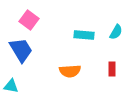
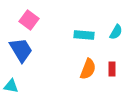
orange semicircle: moved 18 px right, 2 px up; rotated 65 degrees counterclockwise
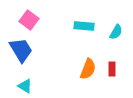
cyan rectangle: moved 9 px up
cyan triangle: moved 14 px right; rotated 21 degrees clockwise
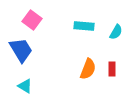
pink square: moved 3 px right
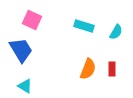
pink square: rotated 12 degrees counterclockwise
cyan rectangle: rotated 12 degrees clockwise
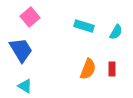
pink square: moved 2 px left, 3 px up; rotated 24 degrees clockwise
